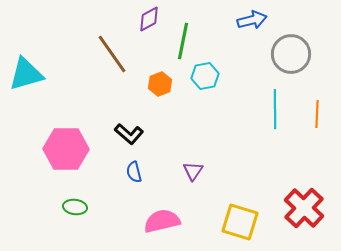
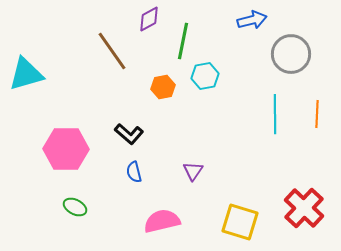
brown line: moved 3 px up
orange hexagon: moved 3 px right, 3 px down; rotated 10 degrees clockwise
cyan line: moved 5 px down
green ellipse: rotated 20 degrees clockwise
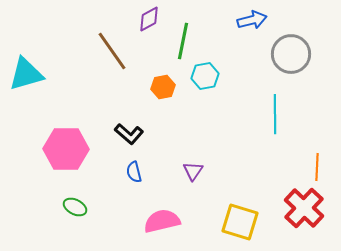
orange line: moved 53 px down
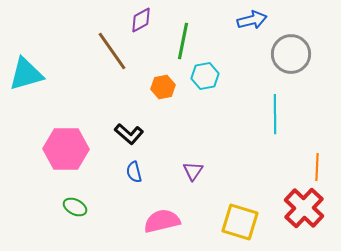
purple diamond: moved 8 px left, 1 px down
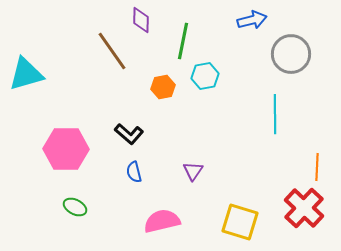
purple diamond: rotated 60 degrees counterclockwise
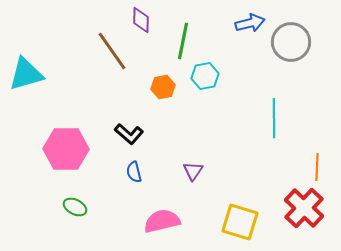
blue arrow: moved 2 px left, 3 px down
gray circle: moved 12 px up
cyan line: moved 1 px left, 4 px down
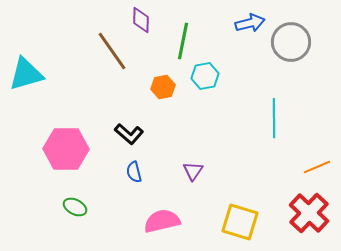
orange line: rotated 64 degrees clockwise
red cross: moved 5 px right, 5 px down
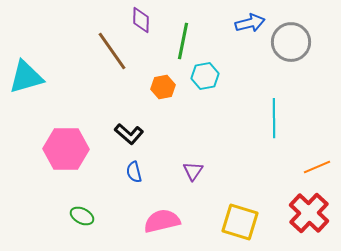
cyan triangle: moved 3 px down
green ellipse: moved 7 px right, 9 px down
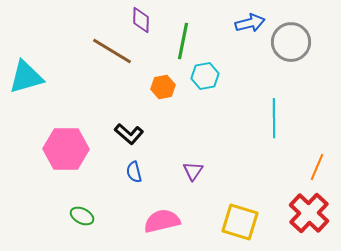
brown line: rotated 24 degrees counterclockwise
orange line: rotated 44 degrees counterclockwise
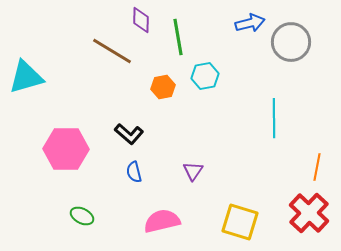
green line: moved 5 px left, 4 px up; rotated 21 degrees counterclockwise
orange line: rotated 12 degrees counterclockwise
